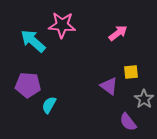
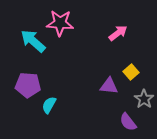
pink star: moved 2 px left, 2 px up
yellow square: rotated 35 degrees counterclockwise
purple triangle: rotated 30 degrees counterclockwise
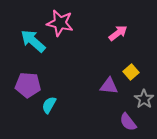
pink star: rotated 8 degrees clockwise
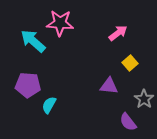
pink star: rotated 8 degrees counterclockwise
yellow square: moved 1 px left, 9 px up
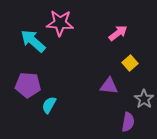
purple semicircle: rotated 132 degrees counterclockwise
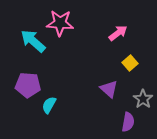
purple triangle: moved 3 px down; rotated 36 degrees clockwise
gray star: moved 1 px left
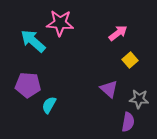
yellow square: moved 3 px up
gray star: moved 4 px left; rotated 30 degrees counterclockwise
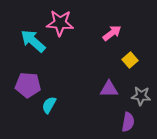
pink arrow: moved 6 px left
purple triangle: rotated 42 degrees counterclockwise
gray star: moved 2 px right, 3 px up
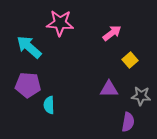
cyan arrow: moved 4 px left, 6 px down
cyan semicircle: rotated 30 degrees counterclockwise
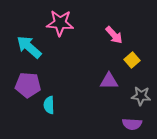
pink arrow: moved 2 px right, 2 px down; rotated 84 degrees clockwise
yellow square: moved 2 px right
purple triangle: moved 8 px up
purple semicircle: moved 4 px right, 2 px down; rotated 84 degrees clockwise
